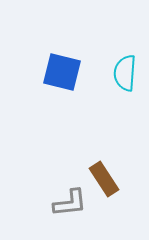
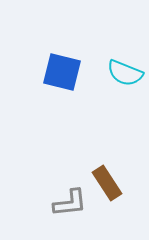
cyan semicircle: rotated 72 degrees counterclockwise
brown rectangle: moved 3 px right, 4 px down
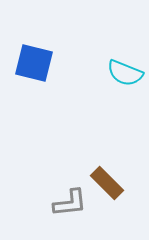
blue square: moved 28 px left, 9 px up
brown rectangle: rotated 12 degrees counterclockwise
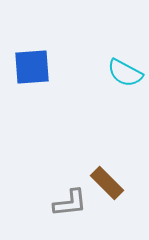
blue square: moved 2 px left, 4 px down; rotated 18 degrees counterclockwise
cyan semicircle: rotated 6 degrees clockwise
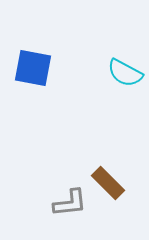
blue square: moved 1 px right, 1 px down; rotated 15 degrees clockwise
brown rectangle: moved 1 px right
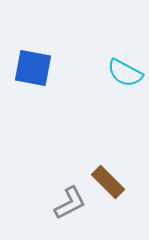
brown rectangle: moved 1 px up
gray L-shape: rotated 21 degrees counterclockwise
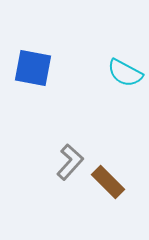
gray L-shape: moved 41 px up; rotated 21 degrees counterclockwise
